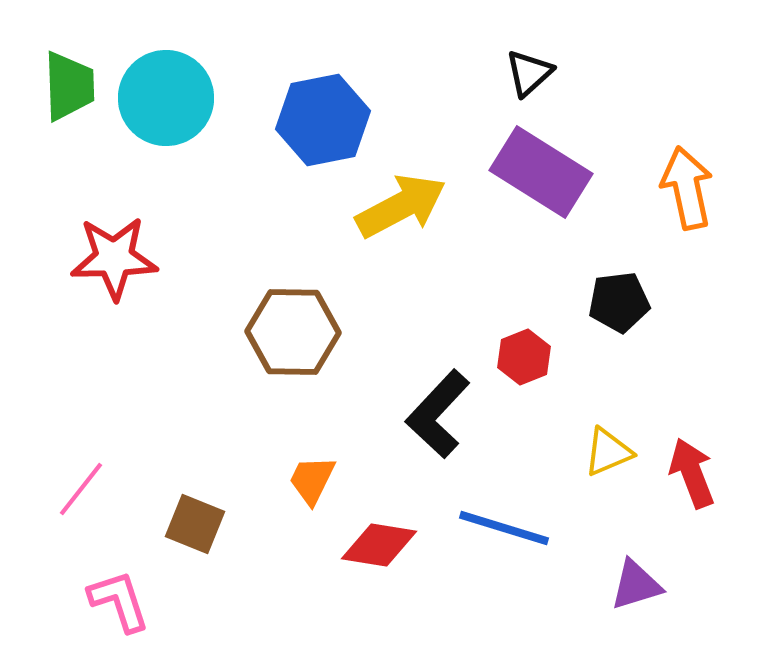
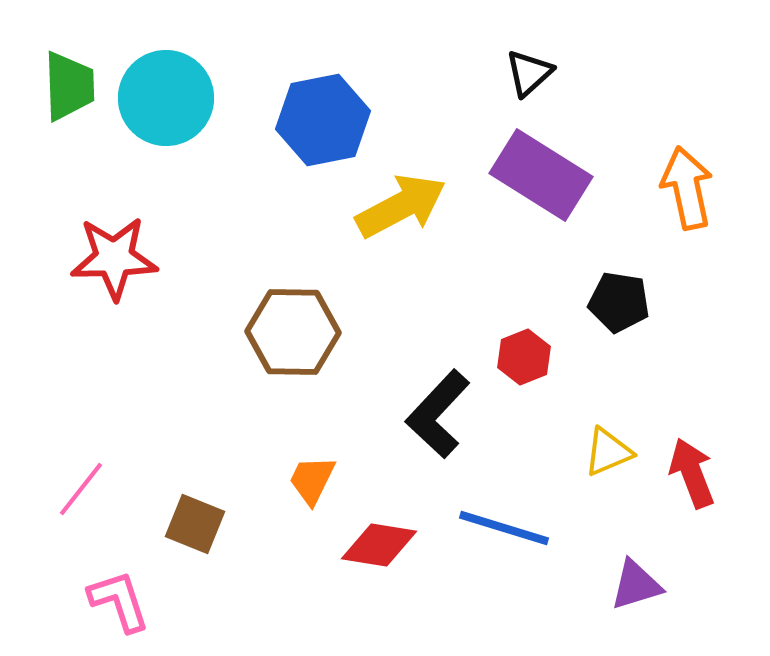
purple rectangle: moved 3 px down
black pentagon: rotated 16 degrees clockwise
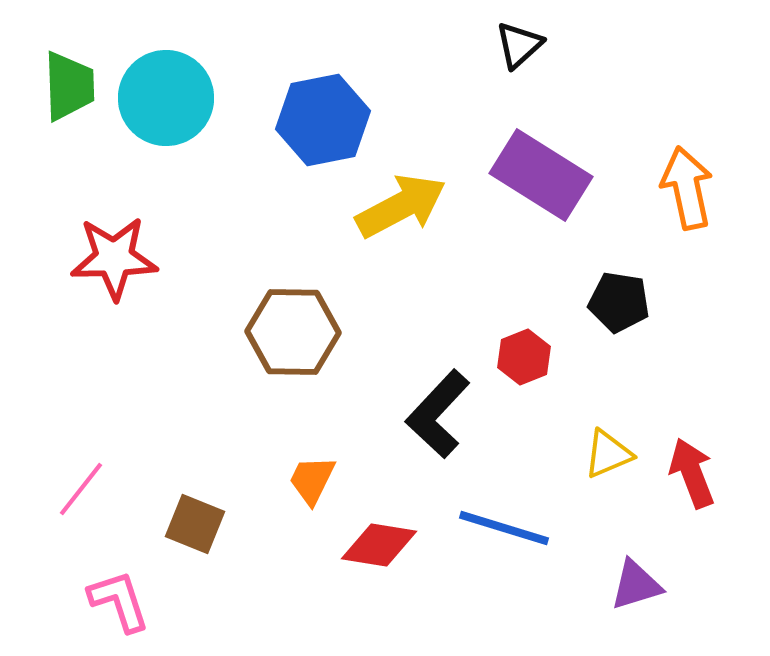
black triangle: moved 10 px left, 28 px up
yellow triangle: moved 2 px down
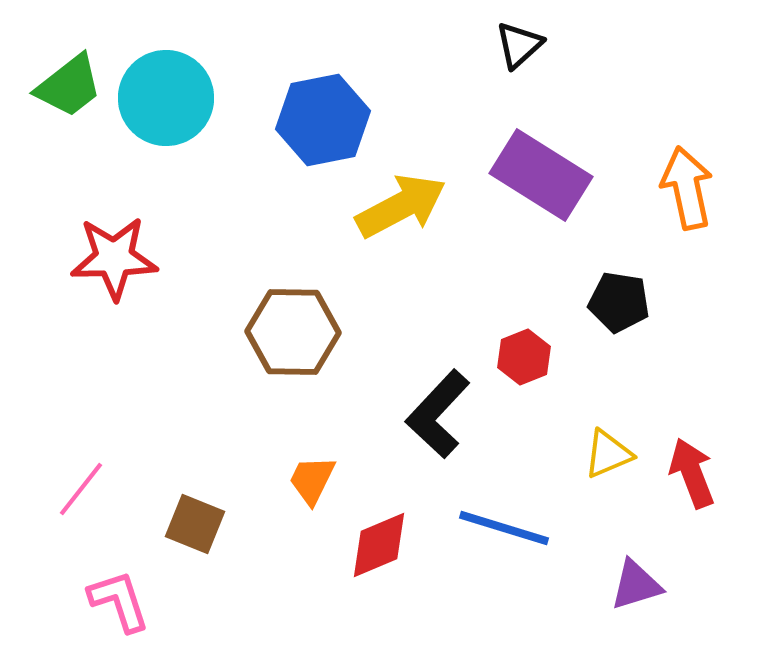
green trapezoid: rotated 54 degrees clockwise
red diamond: rotated 32 degrees counterclockwise
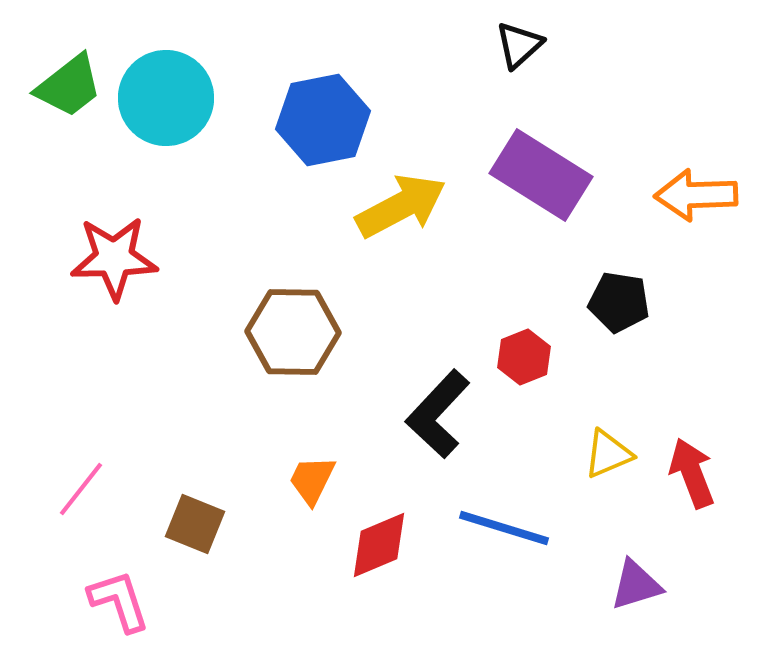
orange arrow: moved 9 px right, 7 px down; rotated 80 degrees counterclockwise
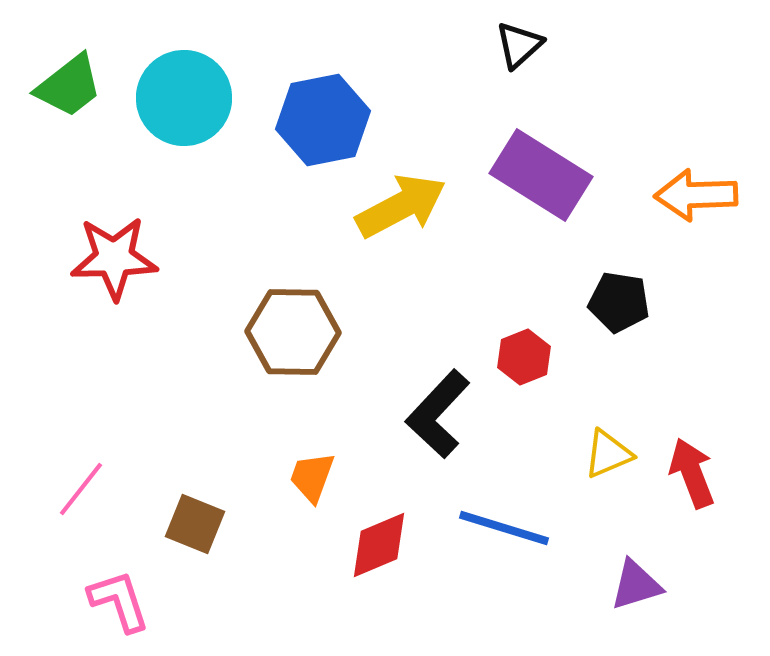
cyan circle: moved 18 px right
orange trapezoid: moved 3 px up; rotated 6 degrees counterclockwise
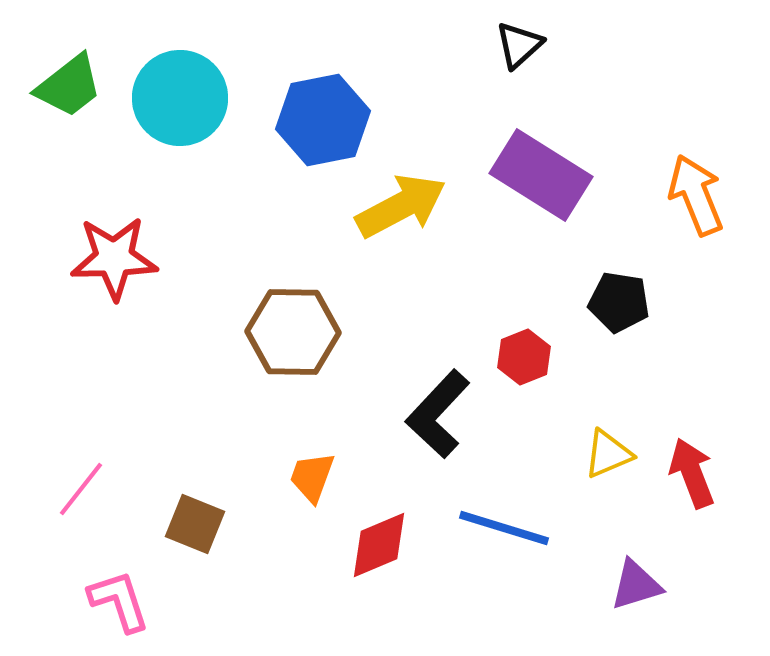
cyan circle: moved 4 px left
orange arrow: rotated 70 degrees clockwise
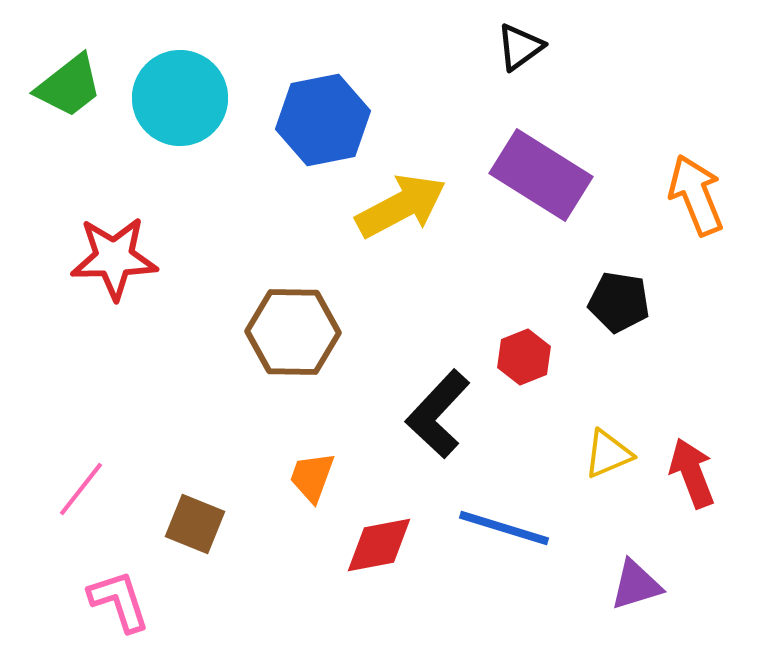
black triangle: moved 1 px right, 2 px down; rotated 6 degrees clockwise
red diamond: rotated 12 degrees clockwise
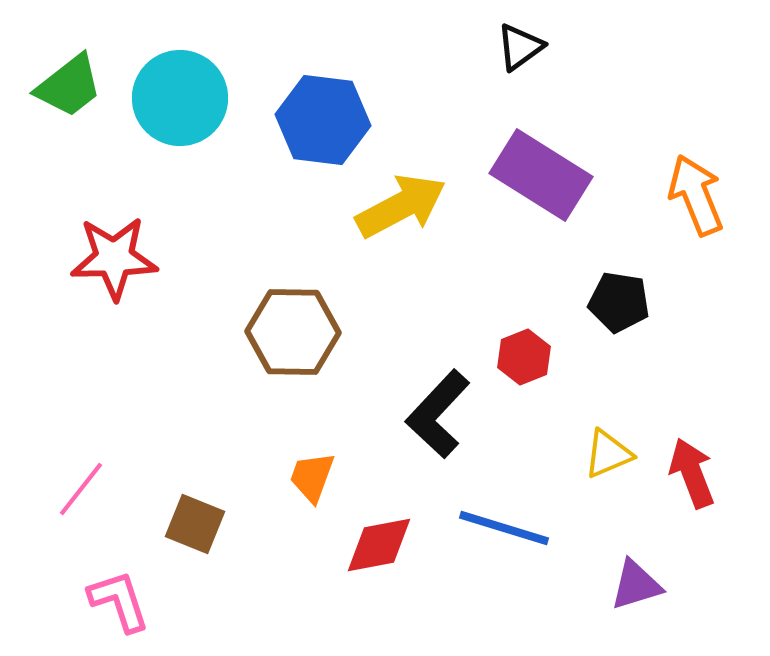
blue hexagon: rotated 18 degrees clockwise
